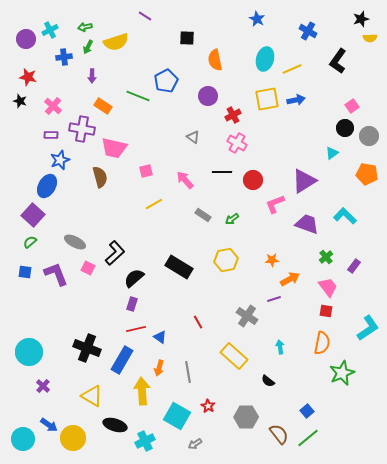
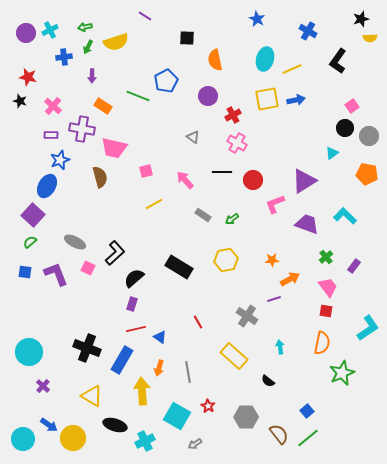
purple circle at (26, 39): moved 6 px up
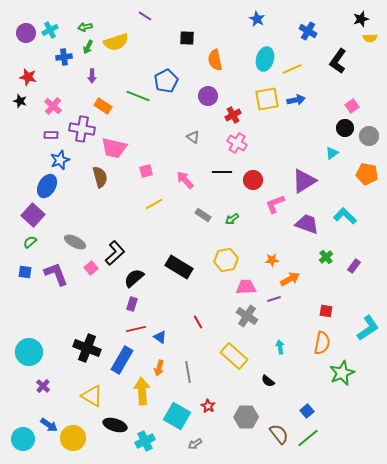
pink square at (88, 268): moved 3 px right; rotated 24 degrees clockwise
pink trapezoid at (328, 287): moved 82 px left; rotated 55 degrees counterclockwise
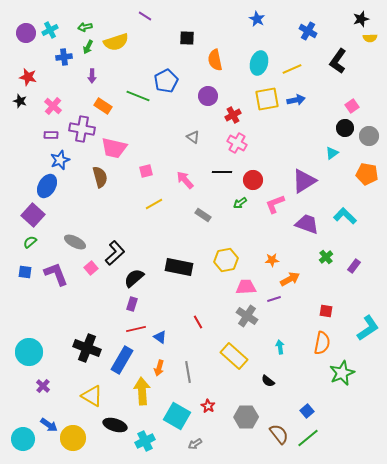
cyan ellipse at (265, 59): moved 6 px left, 4 px down
green arrow at (232, 219): moved 8 px right, 16 px up
black rectangle at (179, 267): rotated 20 degrees counterclockwise
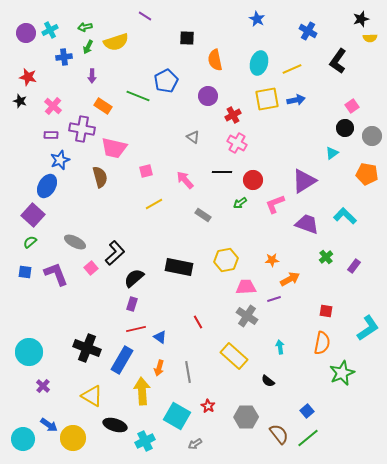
gray circle at (369, 136): moved 3 px right
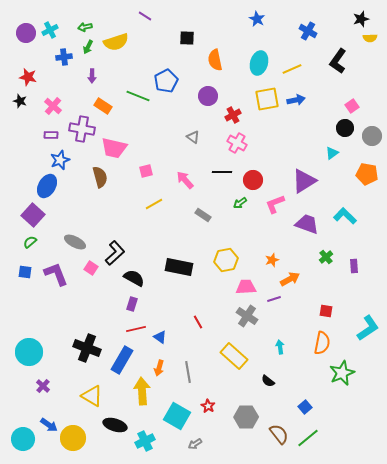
orange star at (272, 260): rotated 16 degrees counterclockwise
purple rectangle at (354, 266): rotated 40 degrees counterclockwise
pink square at (91, 268): rotated 16 degrees counterclockwise
black semicircle at (134, 278): rotated 70 degrees clockwise
blue square at (307, 411): moved 2 px left, 4 px up
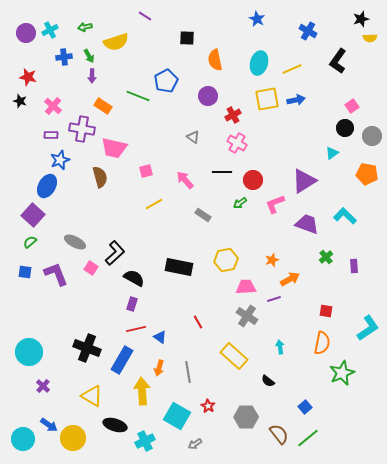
green arrow at (88, 47): moved 1 px right, 9 px down; rotated 56 degrees counterclockwise
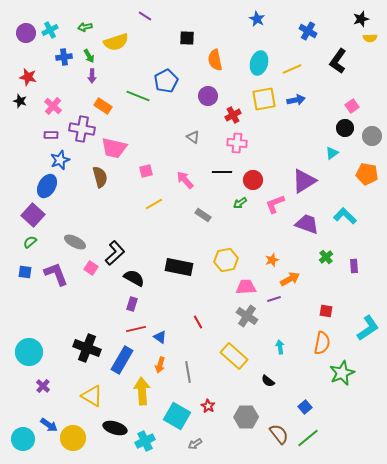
yellow square at (267, 99): moved 3 px left
pink cross at (237, 143): rotated 24 degrees counterclockwise
orange arrow at (159, 368): moved 1 px right, 3 px up
black ellipse at (115, 425): moved 3 px down
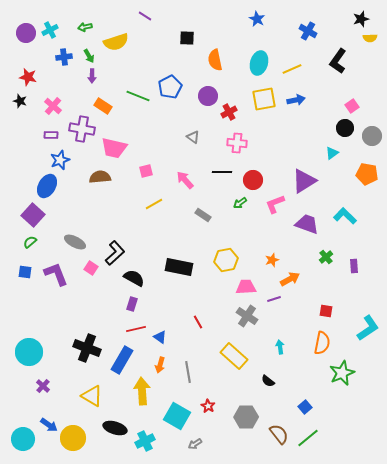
blue pentagon at (166, 81): moved 4 px right, 6 px down
red cross at (233, 115): moved 4 px left, 3 px up
brown semicircle at (100, 177): rotated 80 degrees counterclockwise
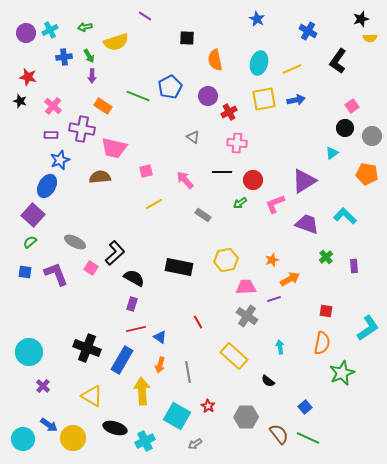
green line at (308, 438): rotated 65 degrees clockwise
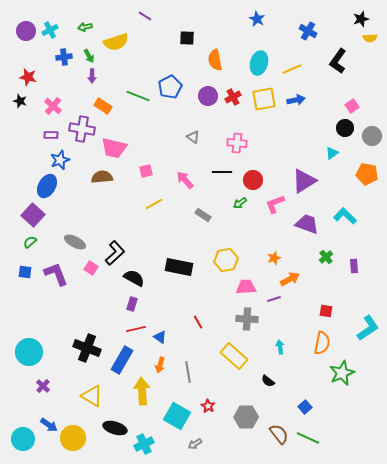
purple circle at (26, 33): moved 2 px up
red cross at (229, 112): moved 4 px right, 15 px up
brown semicircle at (100, 177): moved 2 px right
orange star at (272, 260): moved 2 px right, 2 px up
gray cross at (247, 316): moved 3 px down; rotated 30 degrees counterclockwise
cyan cross at (145, 441): moved 1 px left, 3 px down
